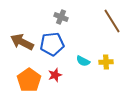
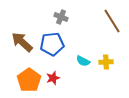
brown arrow: rotated 15 degrees clockwise
red star: moved 2 px left, 3 px down
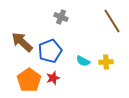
blue pentagon: moved 2 px left, 7 px down; rotated 15 degrees counterclockwise
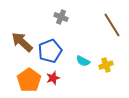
brown line: moved 4 px down
yellow cross: moved 3 px down; rotated 16 degrees counterclockwise
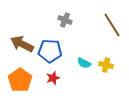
gray cross: moved 4 px right, 3 px down
brown arrow: moved 2 px down; rotated 15 degrees counterclockwise
blue pentagon: rotated 25 degrees clockwise
cyan semicircle: moved 1 px right, 2 px down
yellow cross: rotated 32 degrees clockwise
orange pentagon: moved 9 px left
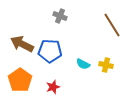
gray cross: moved 5 px left, 4 px up
cyan semicircle: moved 1 px left, 1 px down
red star: moved 9 px down
